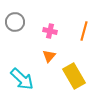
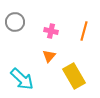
pink cross: moved 1 px right
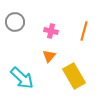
cyan arrow: moved 1 px up
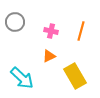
orange line: moved 3 px left
orange triangle: rotated 24 degrees clockwise
yellow rectangle: moved 1 px right
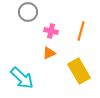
gray circle: moved 13 px right, 10 px up
orange triangle: moved 3 px up
yellow rectangle: moved 4 px right, 5 px up
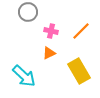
orange line: rotated 30 degrees clockwise
cyan arrow: moved 2 px right, 2 px up
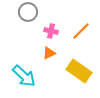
yellow rectangle: rotated 25 degrees counterclockwise
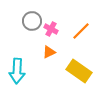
gray circle: moved 4 px right, 9 px down
pink cross: moved 2 px up; rotated 16 degrees clockwise
orange triangle: moved 1 px up
cyan arrow: moved 7 px left, 5 px up; rotated 50 degrees clockwise
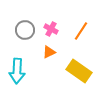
gray circle: moved 7 px left, 9 px down
orange line: rotated 12 degrees counterclockwise
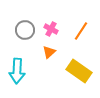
orange triangle: rotated 16 degrees counterclockwise
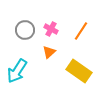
cyan arrow: rotated 30 degrees clockwise
